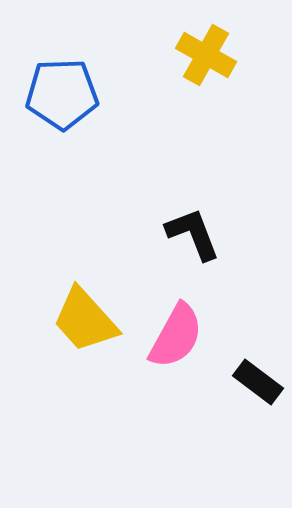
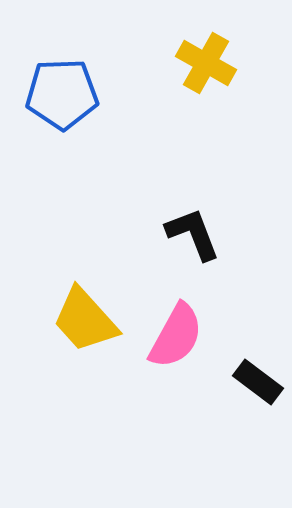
yellow cross: moved 8 px down
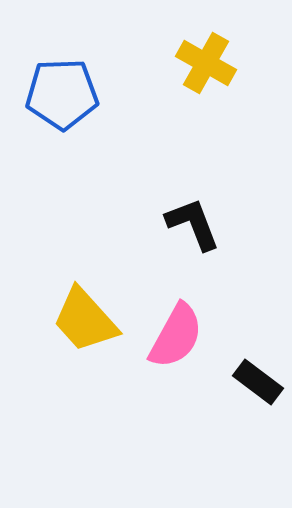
black L-shape: moved 10 px up
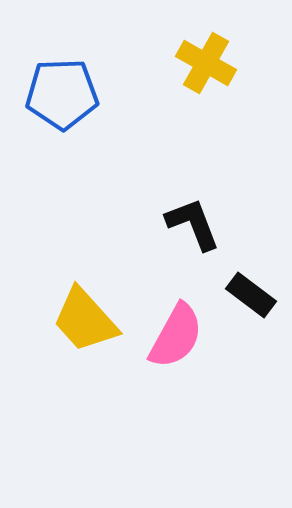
black rectangle: moved 7 px left, 87 px up
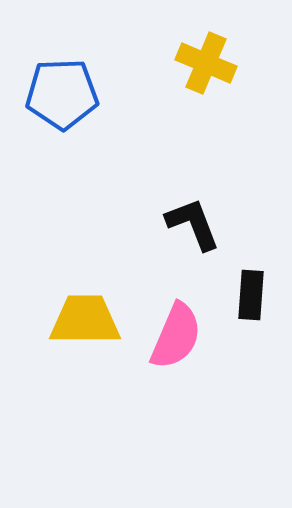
yellow cross: rotated 6 degrees counterclockwise
black rectangle: rotated 57 degrees clockwise
yellow trapezoid: rotated 132 degrees clockwise
pink semicircle: rotated 6 degrees counterclockwise
